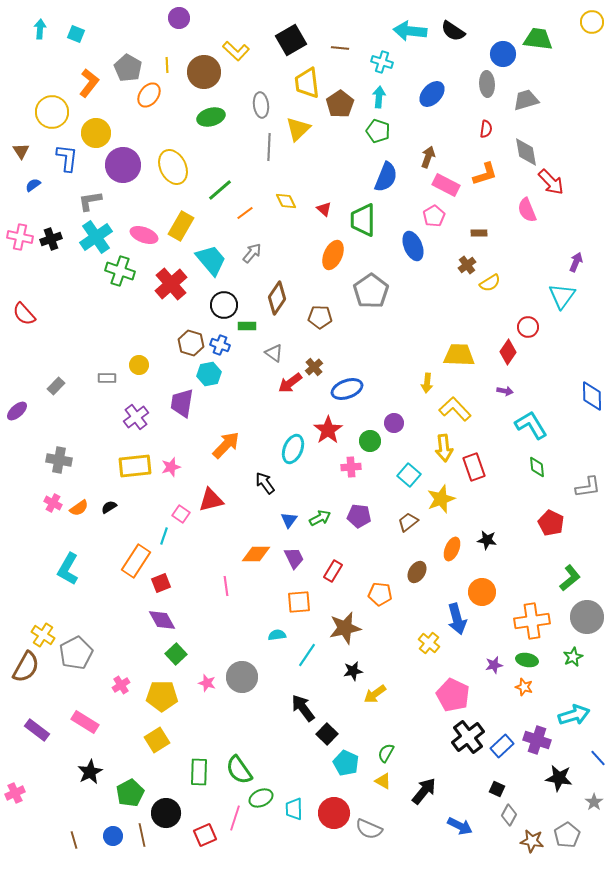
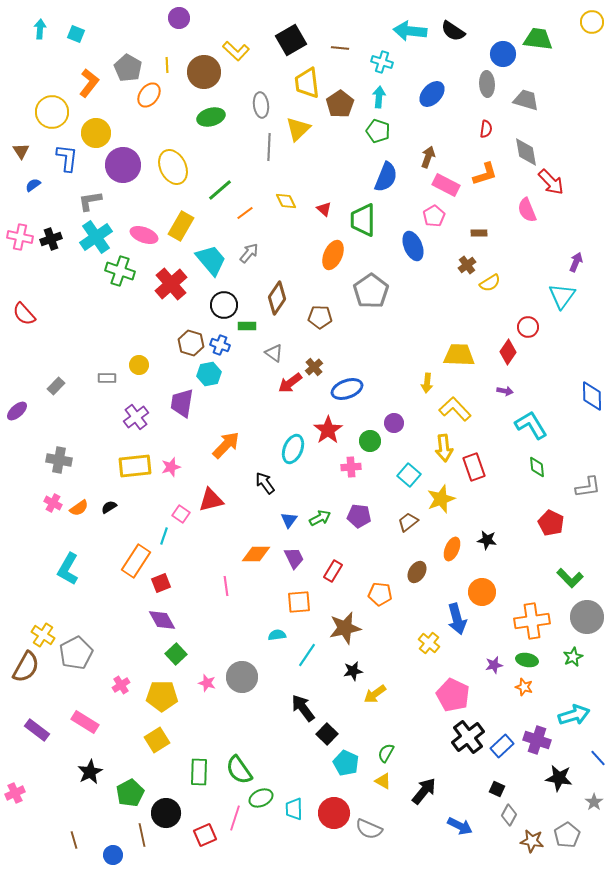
gray trapezoid at (526, 100): rotated 32 degrees clockwise
gray arrow at (252, 253): moved 3 px left
green L-shape at (570, 578): rotated 84 degrees clockwise
blue circle at (113, 836): moved 19 px down
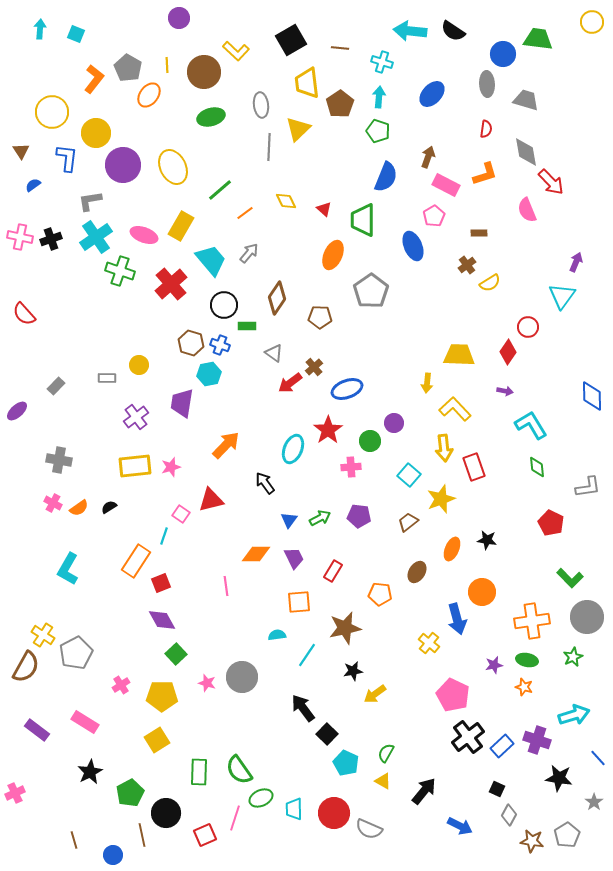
orange L-shape at (89, 83): moved 5 px right, 4 px up
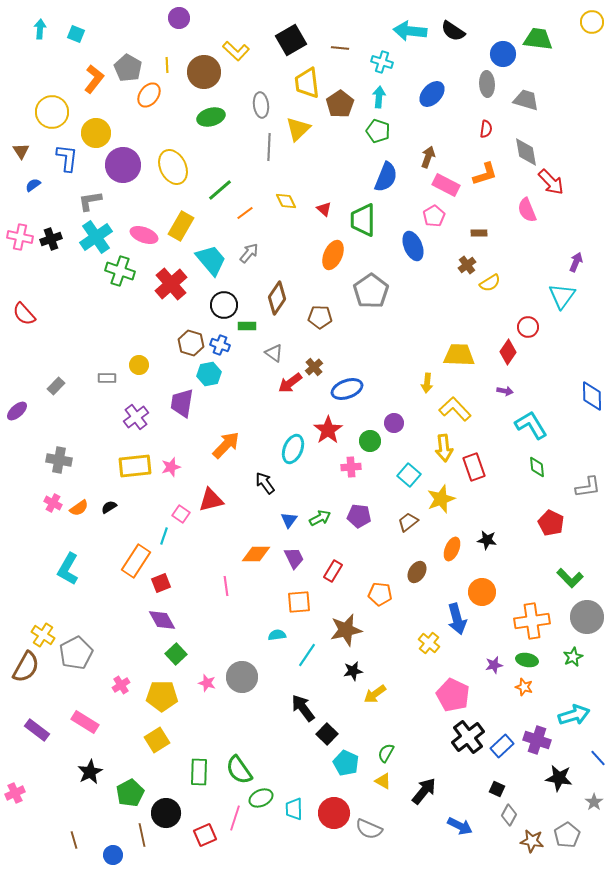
brown star at (345, 628): moved 1 px right, 2 px down
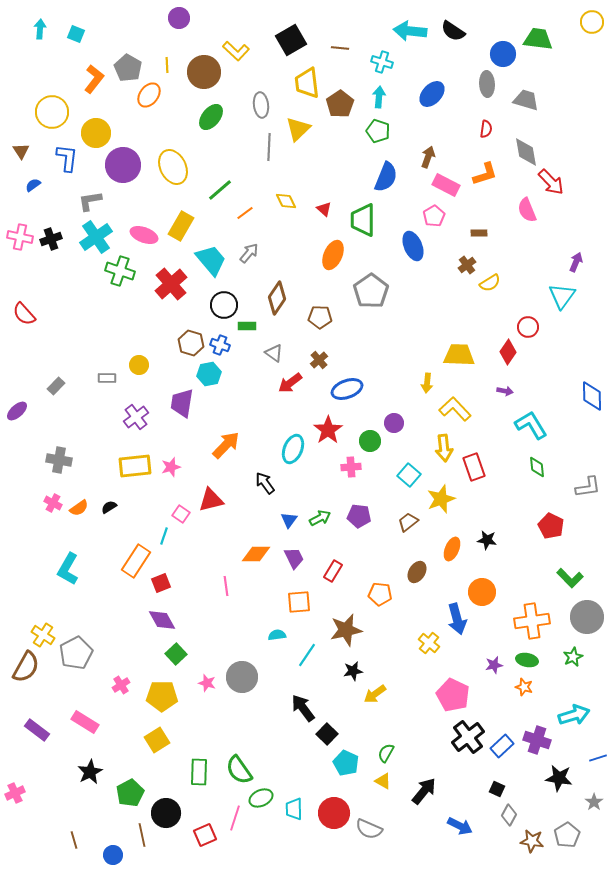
green ellipse at (211, 117): rotated 36 degrees counterclockwise
brown cross at (314, 367): moved 5 px right, 7 px up
red pentagon at (551, 523): moved 3 px down
blue line at (598, 758): rotated 66 degrees counterclockwise
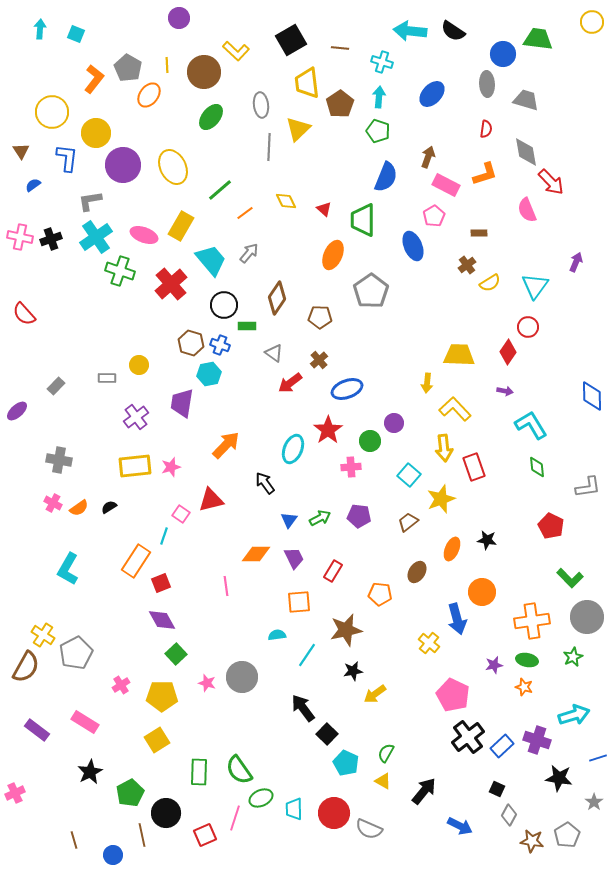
cyan triangle at (562, 296): moved 27 px left, 10 px up
